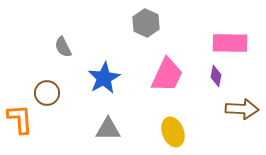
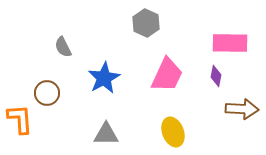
gray triangle: moved 2 px left, 5 px down
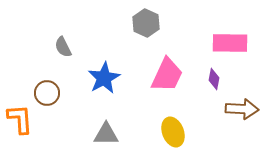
purple diamond: moved 2 px left, 3 px down
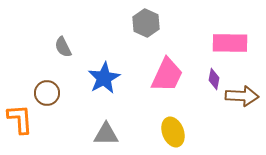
brown arrow: moved 13 px up
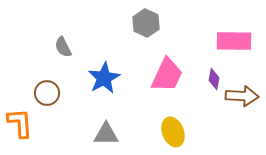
pink rectangle: moved 4 px right, 2 px up
orange L-shape: moved 4 px down
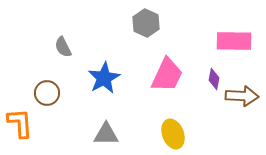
yellow ellipse: moved 2 px down
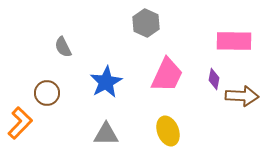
blue star: moved 2 px right, 4 px down
orange L-shape: rotated 48 degrees clockwise
yellow ellipse: moved 5 px left, 3 px up
